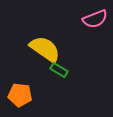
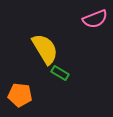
yellow semicircle: rotated 24 degrees clockwise
green rectangle: moved 1 px right, 3 px down
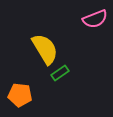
green rectangle: rotated 66 degrees counterclockwise
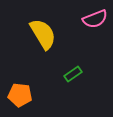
yellow semicircle: moved 2 px left, 15 px up
green rectangle: moved 13 px right, 1 px down
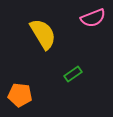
pink semicircle: moved 2 px left, 1 px up
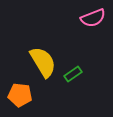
yellow semicircle: moved 28 px down
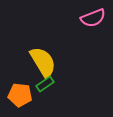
green rectangle: moved 28 px left, 10 px down
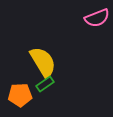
pink semicircle: moved 4 px right
orange pentagon: rotated 10 degrees counterclockwise
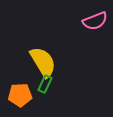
pink semicircle: moved 2 px left, 3 px down
green rectangle: rotated 30 degrees counterclockwise
